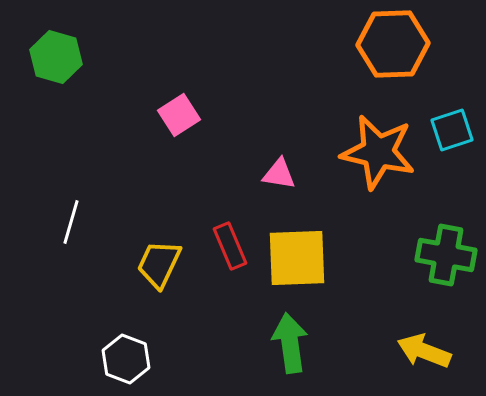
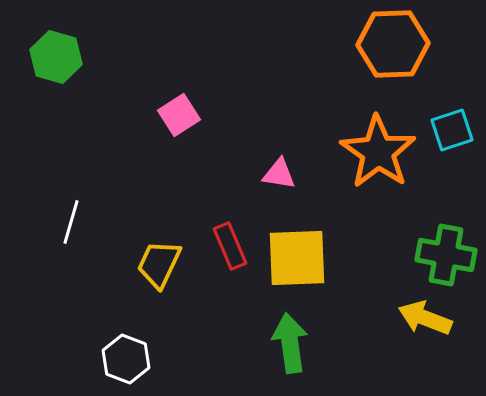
orange star: rotated 22 degrees clockwise
yellow arrow: moved 1 px right, 33 px up
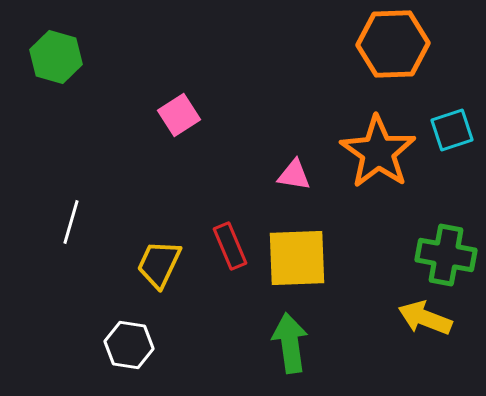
pink triangle: moved 15 px right, 1 px down
white hexagon: moved 3 px right, 14 px up; rotated 12 degrees counterclockwise
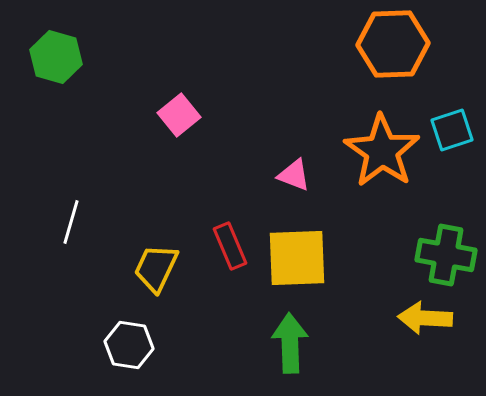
pink square: rotated 6 degrees counterclockwise
orange star: moved 4 px right, 1 px up
pink triangle: rotated 12 degrees clockwise
yellow trapezoid: moved 3 px left, 4 px down
yellow arrow: rotated 18 degrees counterclockwise
green arrow: rotated 6 degrees clockwise
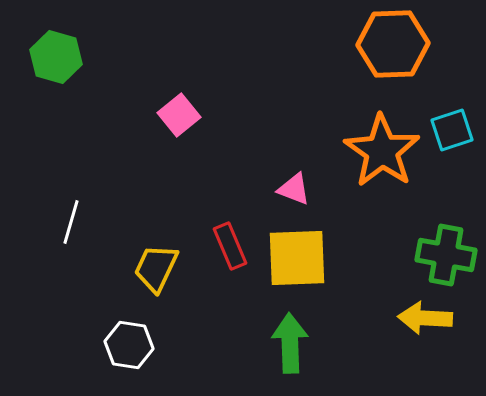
pink triangle: moved 14 px down
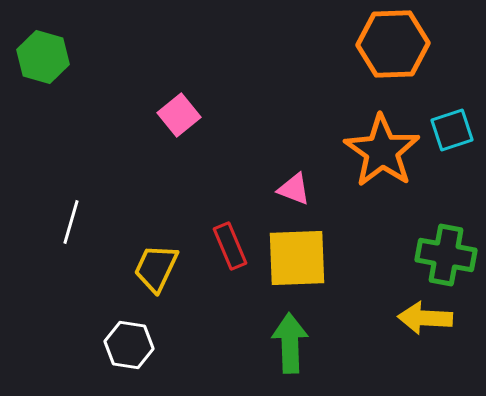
green hexagon: moved 13 px left
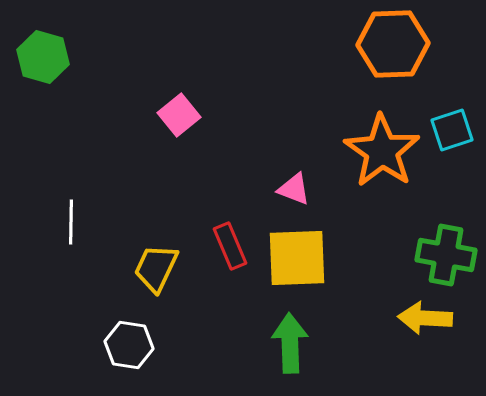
white line: rotated 15 degrees counterclockwise
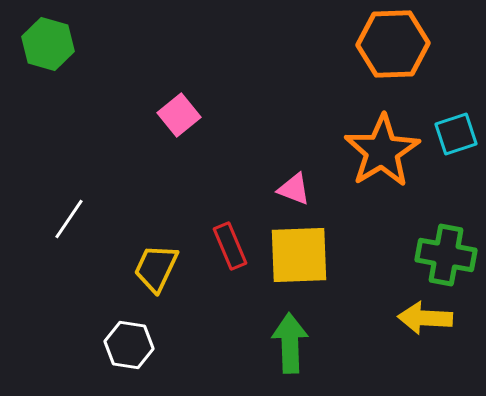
green hexagon: moved 5 px right, 13 px up
cyan square: moved 4 px right, 4 px down
orange star: rotated 6 degrees clockwise
white line: moved 2 px left, 3 px up; rotated 33 degrees clockwise
yellow square: moved 2 px right, 3 px up
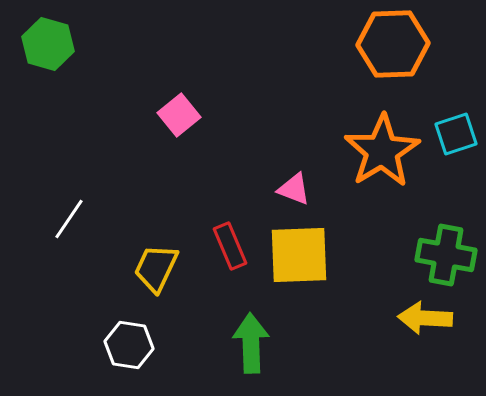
green arrow: moved 39 px left
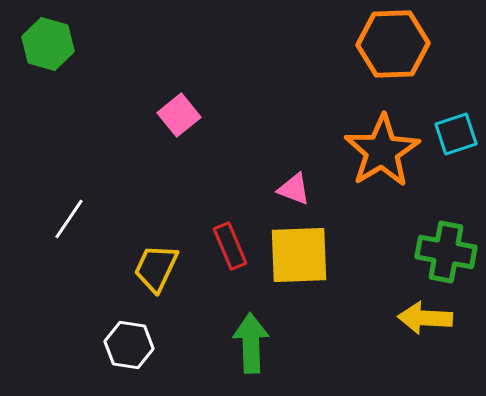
green cross: moved 3 px up
